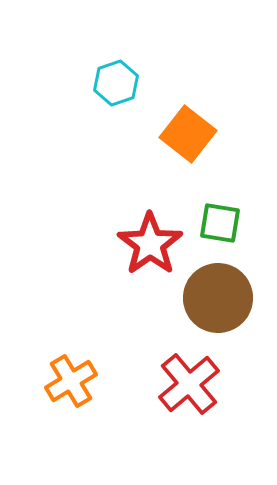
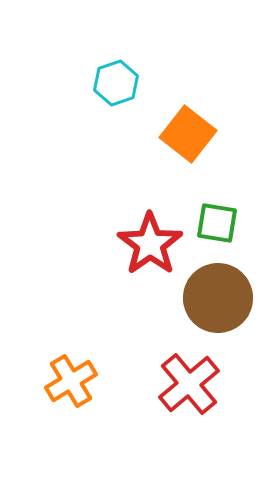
green square: moved 3 px left
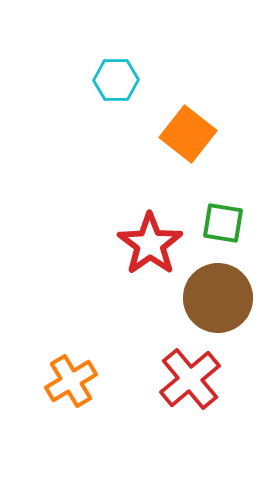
cyan hexagon: moved 3 px up; rotated 18 degrees clockwise
green square: moved 6 px right
red cross: moved 1 px right, 5 px up
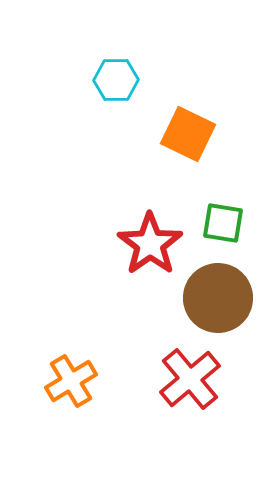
orange square: rotated 12 degrees counterclockwise
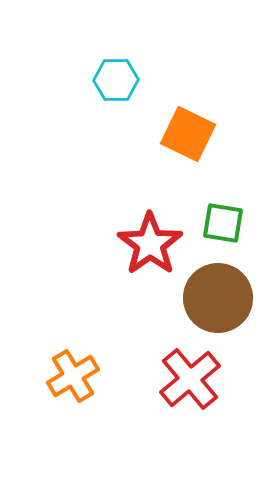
orange cross: moved 2 px right, 5 px up
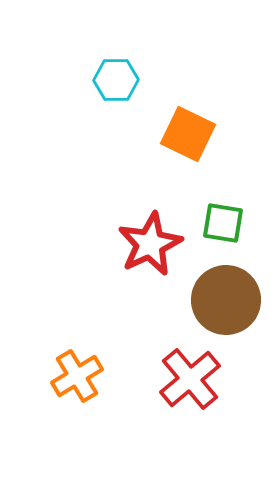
red star: rotated 10 degrees clockwise
brown circle: moved 8 px right, 2 px down
orange cross: moved 4 px right
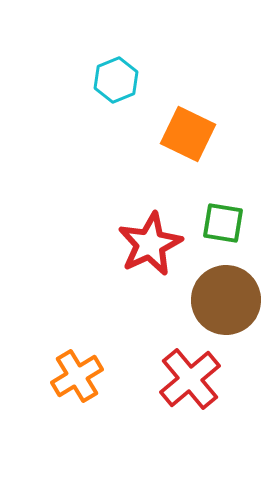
cyan hexagon: rotated 21 degrees counterclockwise
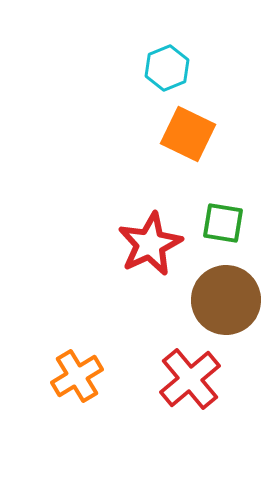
cyan hexagon: moved 51 px right, 12 px up
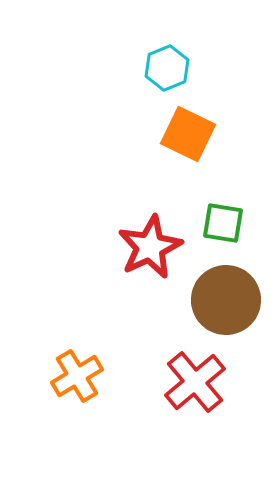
red star: moved 3 px down
red cross: moved 5 px right, 3 px down
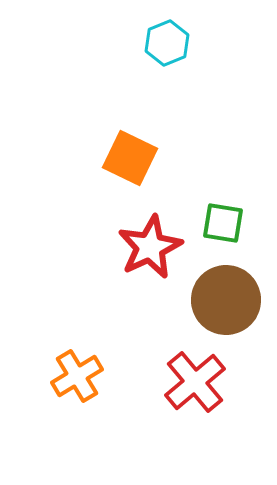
cyan hexagon: moved 25 px up
orange square: moved 58 px left, 24 px down
